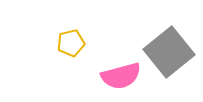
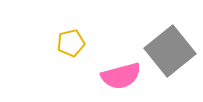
gray square: moved 1 px right, 1 px up
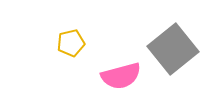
gray square: moved 3 px right, 2 px up
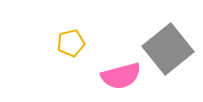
gray square: moved 5 px left
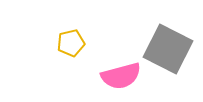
gray square: rotated 24 degrees counterclockwise
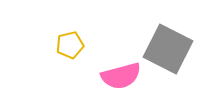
yellow pentagon: moved 1 px left, 2 px down
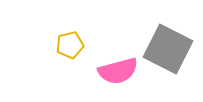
pink semicircle: moved 3 px left, 5 px up
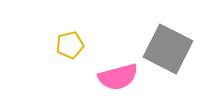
pink semicircle: moved 6 px down
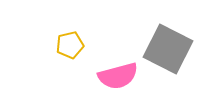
pink semicircle: moved 1 px up
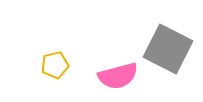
yellow pentagon: moved 15 px left, 20 px down
